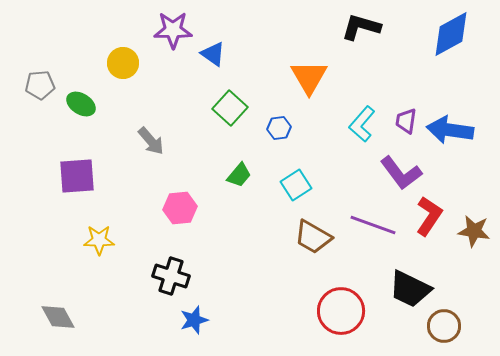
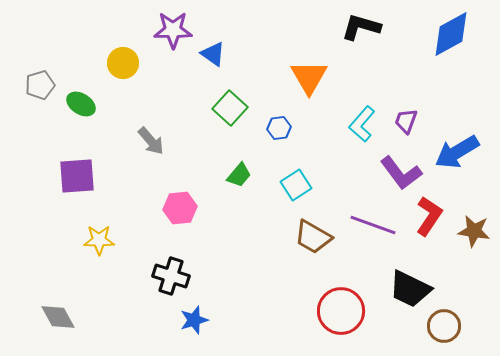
gray pentagon: rotated 12 degrees counterclockwise
purple trapezoid: rotated 12 degrees clockwise
blue arrow: moved 7 px right, 22 px down; rotated 39 degrees counterclockwise
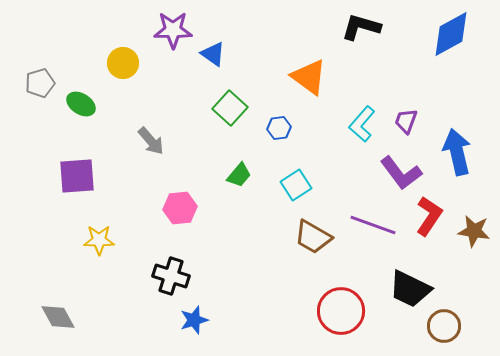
orange triangle: rotated 24 degrees counterclockwise
gray pentagon: moved 2 px up
blue arrow: rotated 108 degrees clockwise
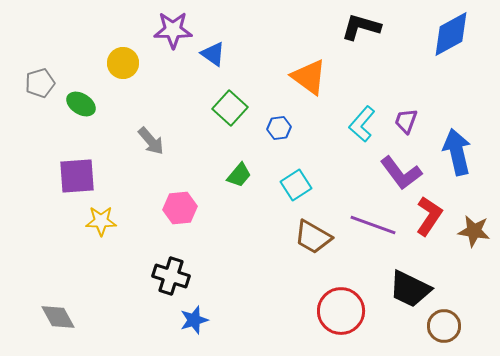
yellow star: moved 2 px right, 19 px up
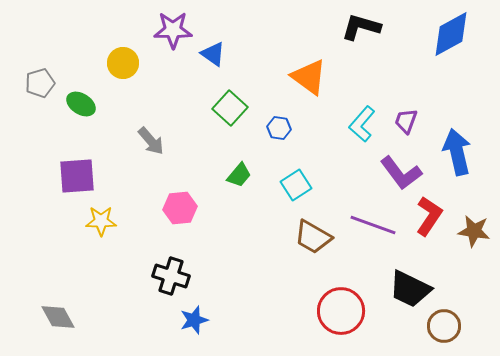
blue hexagon: rotated 15 degrees clockwise
